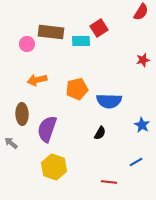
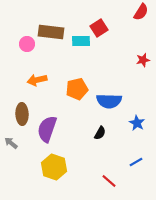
blue star: moved 5 px left, 2 px up
red line: moved 1 px up; rotated 35 degrees clockwise
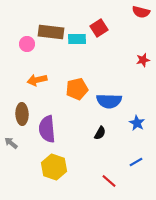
red semicircle: rotated 72 degrees clockwise
cyan rectangle: moved 4 px left, 2 px up
purple semicircle: rotated 24 degrees counterclockwise
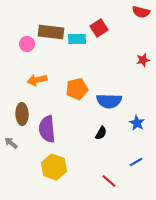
black semicircle: moved 1 px right
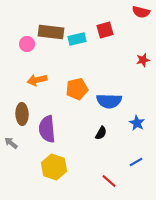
red square: moved 6 px right, 2 px down; rotated 18 degrees clockwise
cyan rectangle: rotated 12 degrees counterclockwise
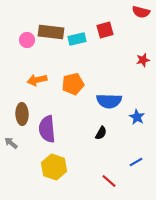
pink circle: moved 4 px up
orange pentagon: moved 4 px left, 5 px up
blue star: moved 6 px up
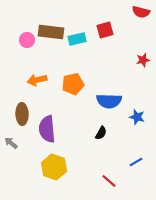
blue star: rotated 14 degrees counterclockwise
